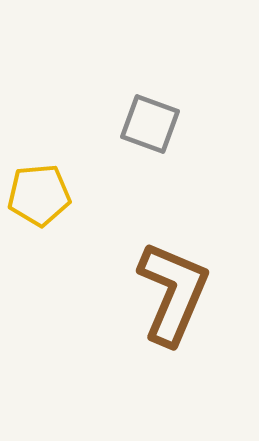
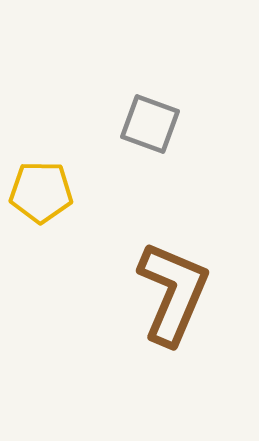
yellow pentagon: moved 2 px right, 3 px up; rotated 6 degrees clockwise
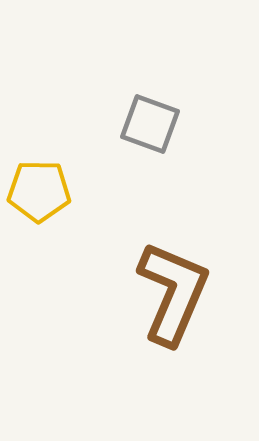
yellow pentagon: moved 2 px left, 1 px up
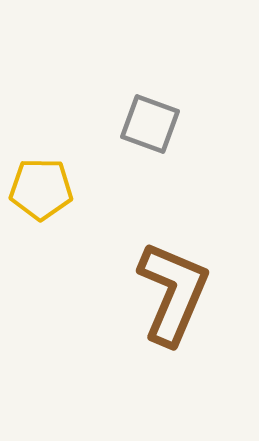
yellow pentagon: moved 2 px right, 2 px up
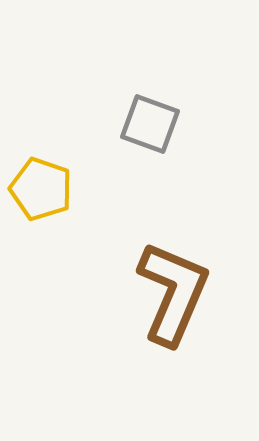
yellow pentagon: rotated 18 degrees clockwise
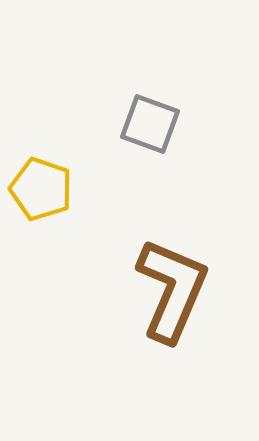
brown L-shape: moved 1 px left, 3 px up
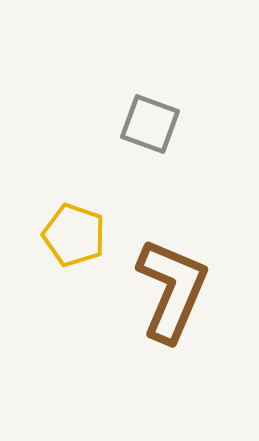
yellow pentagon: moved 33 px right, 46 px down
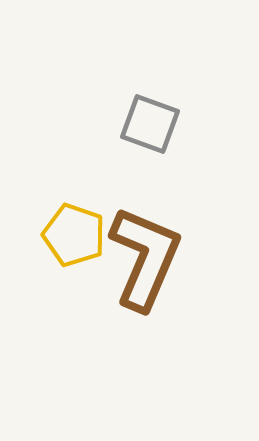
brown L-shape: moved 27 px left, 32 px up
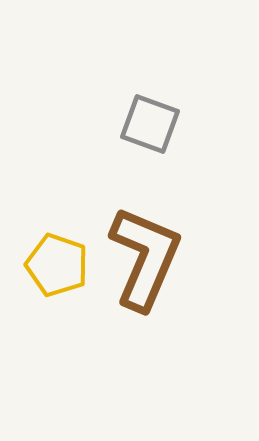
yellow pentagon: moved 17 px left, 30 px down
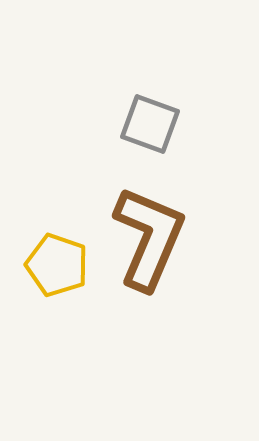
brown L-shape: moved 4 px right, 20 px up
